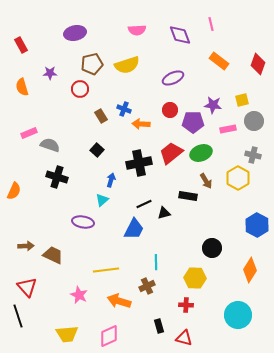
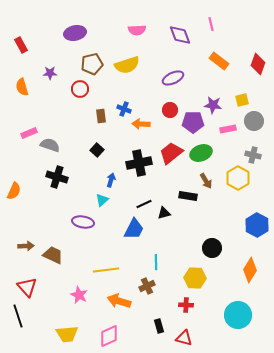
brown rectangle at (101, 116): rotated 24 degrees clockwise
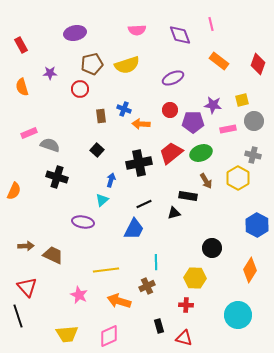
black triangle at (164, 213): moved 10 px right
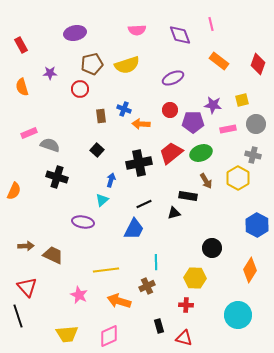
gray circle at (254, 121): moved 2 px right, 3 px down
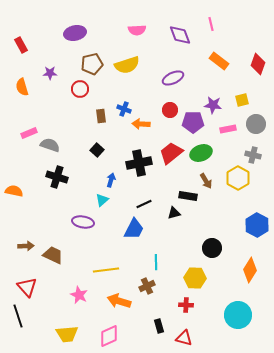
orange semicircle at (14, 191): rotated 102 degrees counterclockwise
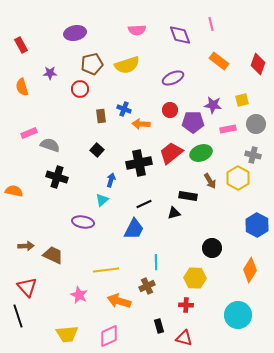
brown arrow at (206, 181): moved 4 px right
